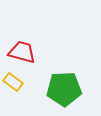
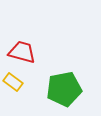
green pentagon: rotated 8 degrees counterclockwise
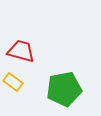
red trapezoid: moved 1 px left, 1 px up
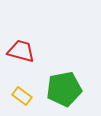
yellow rectangle: moved 9 px right, 14 px down
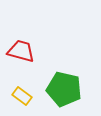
green pentagon: rotated 24 degrees clockwise
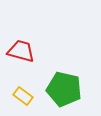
yellow rectangle: moved 1 px right
